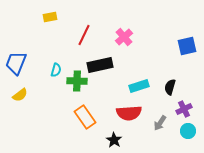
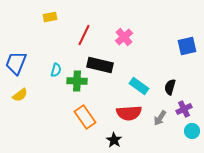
black rectangle: rotated 25 degrees clockwise
cyan rectangle: rotated 54 degrees clockwise
gray arrow: moved 5 px up
cyan circle: moved 4 px right
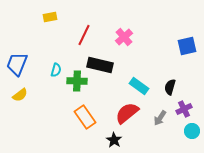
blue trapezoid: moved 1 px right, 1 px down
red semicircle: moved 2 px left; rotated 145 degrees clockwise
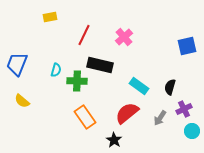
yellow semicircle: moved 2 px right, 6 px down; rotated 77 degrees clockwise
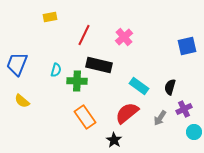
black rectangle: moved 1 px left
cyan circle: moved 2 px right, 1 px down
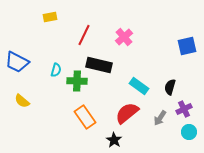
blue trapezoid: moved 2 px up; rotated 85 degrees counterclockwise
cyan circle: moved 5 px left
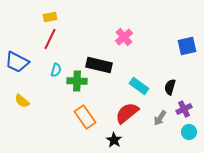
red line: moved 34 px left, 4 px down
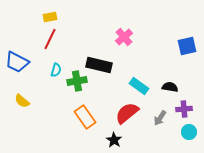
green cross: rotated 12 degrees counterclockwise
black semicircle: rotated 84 degrees clockwise
purple cross: rotated 21 degrees clockwise
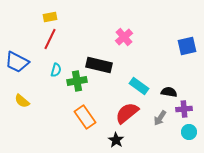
black semicircle: moved 1 px left, 5 px down
black star: moved 2 px right
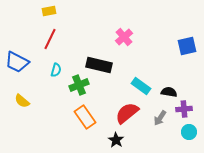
yellow rectangle: moved 1 px left, 6 px up
green cross: moved 2 px right, 4 px down; rotated 12 degrees counterclockwise
cyan rectangle: moved 2 px right
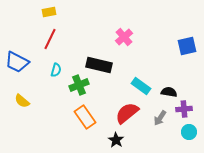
yellow rectangle: moved 1 px down
